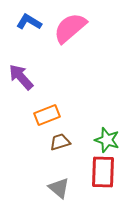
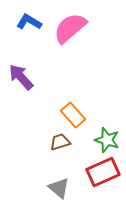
orange rectangle: moved 26 px right; rotated 70 degrees clockwise
red rectangle: rotated 64 degrees clockwise
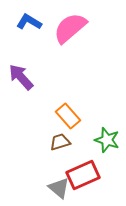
orange rectangle: moved 5 px left, 1 px down
red rectangle: moved 20 px left, 3 px down
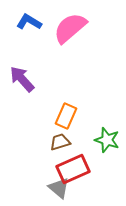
purple arrow: moved 1 px right, 2 px down
orange rectangle: moved 2 px left; rotated 65 degrees clockwise
red rectangle: moved 10 px left, 6 px up
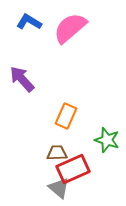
brown trapezoid: moved 3 px left, 11 px down; rotated 15 degrees clockwise
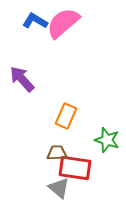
blue L-shape: moved 6 px right, 1 px up
pink semicircle: moved 7 px left, 5 px up
red rectangle: moved 2 px right, 1 px up; rotated 32 degrees clockwise
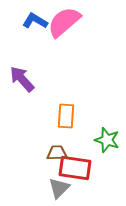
pink semicircle: moved 1 px right, 1 px up
orange rectangle: rotated 20 degrees counterclockwise
gray triangle: rotated 35 degrees clockwise
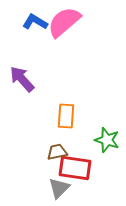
blue L-shape: moved 1 px down
brown trapezoid: moved 1 px up; rotated 10 degrees counterclockwise
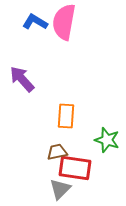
pink semicircle: rotated 39 degrees counterclockwise
gray triangle: moved 1 px right, 1 px down
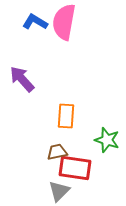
gray triangle: moved 1 px left, 2 px down
